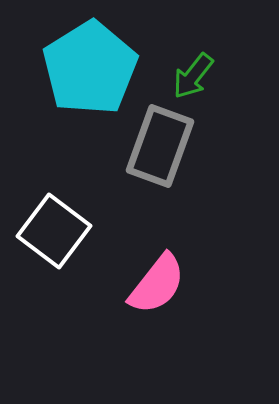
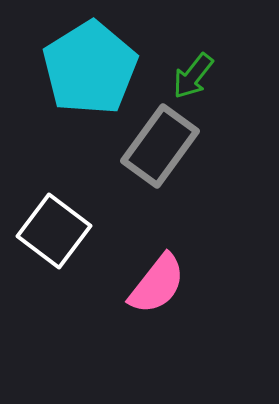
gray rectangle: rotated 16 degrees clockwise
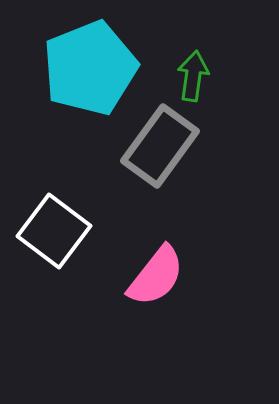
cyan pentagon: rotated 10 degrees clockwise
green arrow: rotated 150 degrees clockwise
pink semicircle: moved 1 px left, 8 px up
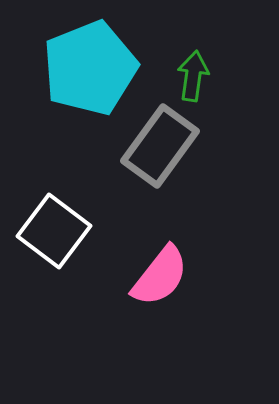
pink semicircle: moved 4 px right
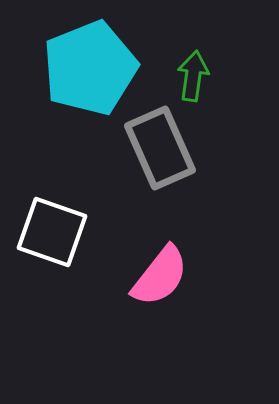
gray rectangle: moved 2 px down; rotated 60 degrees counterclockwise
white square: moved 2 px left, 1 px down; rotated 18 degrees counterclockwise
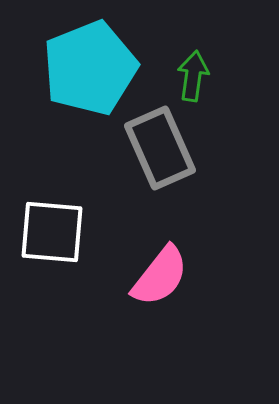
white square: rotated 14 degrees counterclockwise
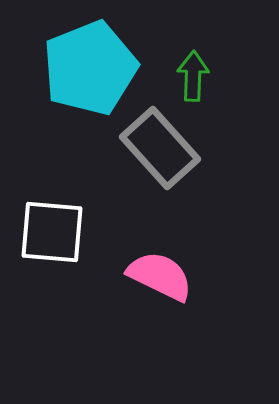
green arrow: rotated 6 degrees counterclockwise
gray rectangle: rotated 18 degrees counterclockwise
pink semicircle: rotated 102 degrees counterclockwise
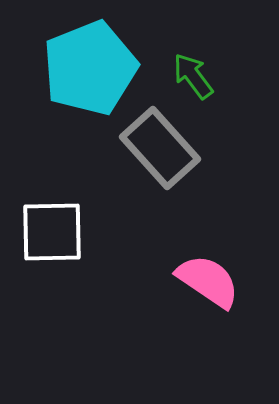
green arrow: rotated 39 degrees counterclockwise
white square: rotated 6 degrees counterclockwise
pink semicircle: moved 48 px right, 5 px down; rotated 8 degrees clockwise
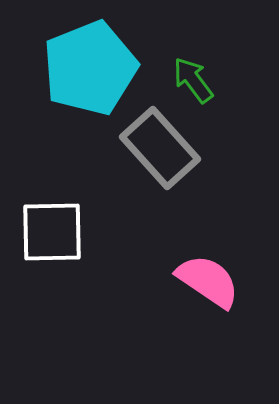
green arrow: moved 4 px down
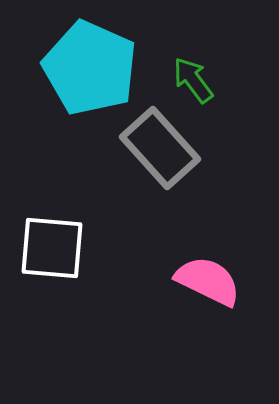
cyan pentagon: rotated 26 degrees counterclockwise
white square: moved 16 px down; rotated 6 degrees clockwise
pink semicircle: rotated 8 degrees counterclockwise
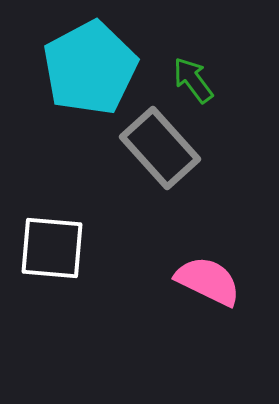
cyan pentagon: rotated 20 degrees clockwise
